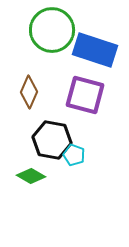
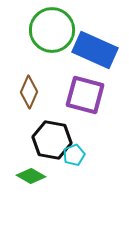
blue rectangle: rotated 6 degrees clockwise
cyan pentagon: rotated 30 degrees clockwise
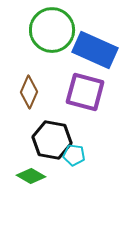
purple square: moved 3 px up
cyan pentagon: rotated 30 degrees clockwise
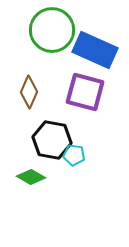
green diamond: moved 1 px down
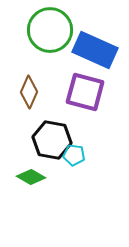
green circle: moved 2 px left
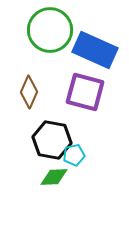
cyan pentagon: rotated 20 degrees counterclockwise
green diamond: moved 23 px right; rotated 32 degrees counterclockwise
